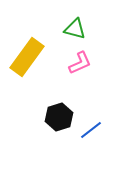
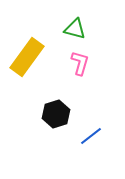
pink L-shape: rotated 50 degrees counterclockwise
black hexagon: moved 3 px left, 3 px up
blue line: moved 6 px down
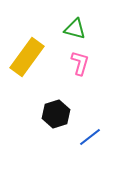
blue line: moved 1 px left, 1 px down
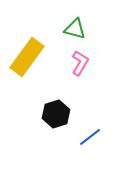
pink L-shape: rotated 15 degrees clockwise
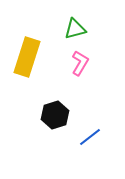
green triangle: rotated 30 degrees counterclockwise
yellow rectangle: rotated 18 degrees counterclockwise
black hexagon: moved 1 px left, 1 px down
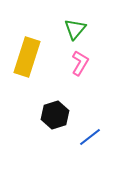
green triangle: rotated 35 degrees counterclockwise
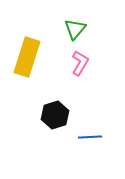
blue line: rotated 35 degrees clockwise
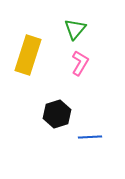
yellow rectangle: moved 1 px right, 2 px up
black hexagon: moved 2 px right, 1 px up
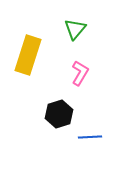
pink L-shape: moved 10 px down
black hexagon: moved 2 px right
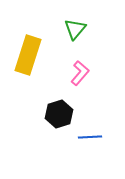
pink L-shape: rotated 10 degrees clockwise
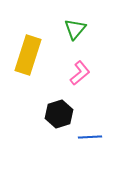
pink L-shape: rotated 10 degrees clockwise
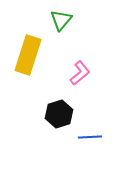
green triangle: moved 14 px left, 9 px up
